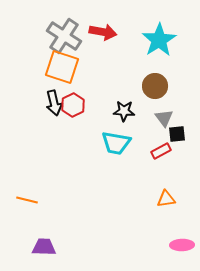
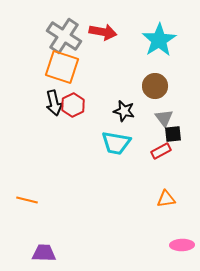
black star: rotated 10 degrees clockwise
black square: moved 4 px left
purple trapezoid: moved 6 px down
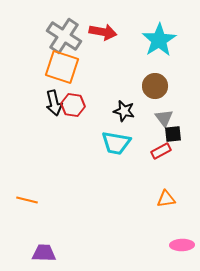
red hexagon: rotated 25 degrees counterclockwise
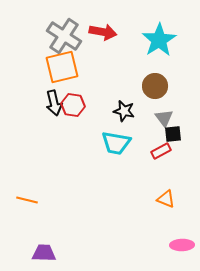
orange square: rotated 32 degrees counterclockwise
orange triangle: rotated 30 degrees clockwise
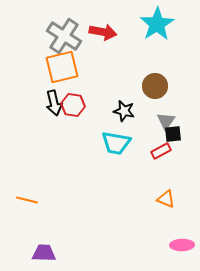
cyan star: moved 2 px left, 16 px up
gray triangle: moved 2 px right, 3 px down; rotated 12 degrees clockwise
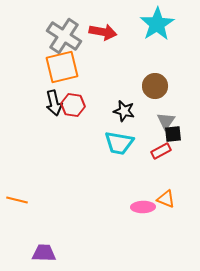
cyan trapezoid: moved 3 px right
orange line: moved 10 px left
pink ellipse: moved 39 px left, 38 px up
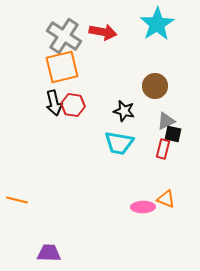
gray triangle: rotated 30 degrees clockwise
black square: rotated 18 degrees clockwise
red rectangle: moved 2 px right, 2 px up; rotated 48 degrees counterclockwise
purple trapezoid: moved 5 px right
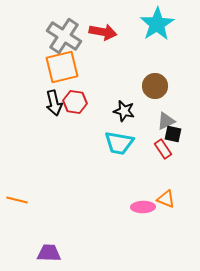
red hexagon: moved 2 px right, 3 px up
red rectangle: rotated 48 degrees counterclockwise
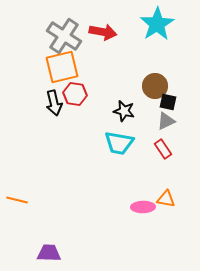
red hexagon: moved 8 px up
black square: moved 5 px left, 32 px up
orange triangle: rotated 12 degrees counterclockwise
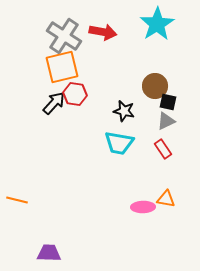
black arrow: rotated 125 degrees counterclockwise
